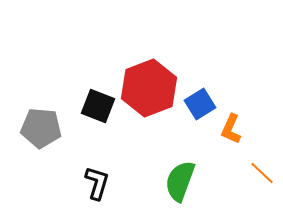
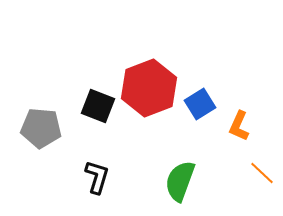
orange L-shape: moved 8 px right, 3 px up
black L-shape: moved 6 px up
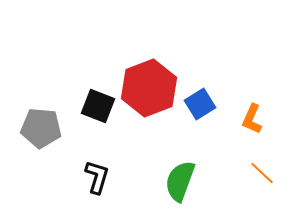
orange L-shape: moved 13 px right, 7 px up
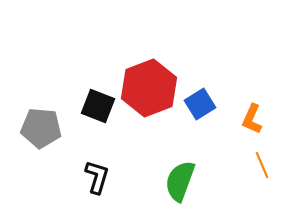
orange line: moved 8 px up; rotated 24 degrees clockwise
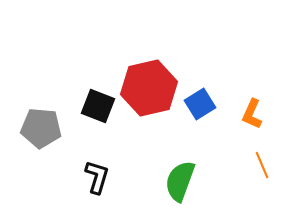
red hexagon: rotated 8 degrees clockwise
orange L-shape: moved 5 px up
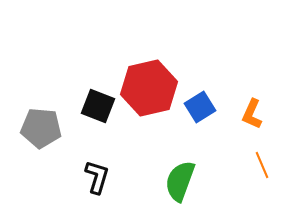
blue square: moved 3 px down
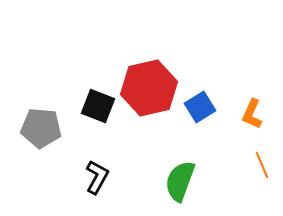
black L-shape: rotated 12 degrees clockwise
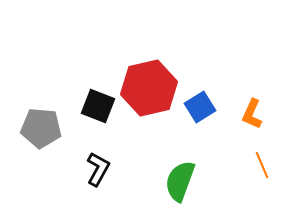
black L-shape: moved 1 px right, 8 px up
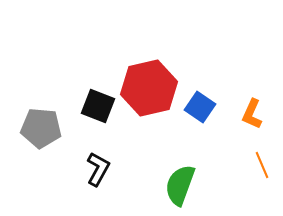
blue square: rotated 24 degrees counterclockwise
green semicircle: moved 4 px down
